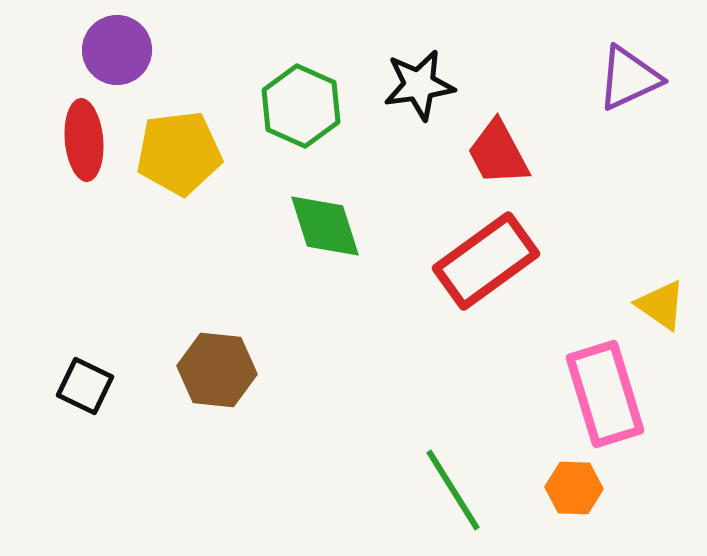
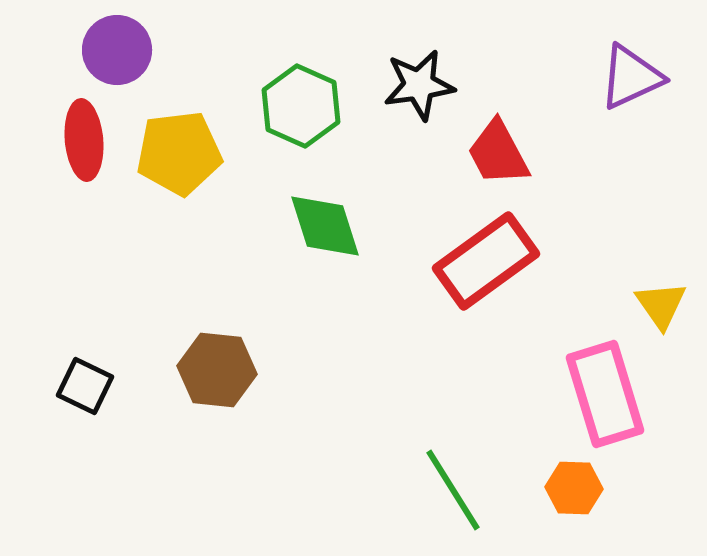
purple triangle: moved 2 px right, 1 px up
yellow triangle: rotated 20 degrees clockwise
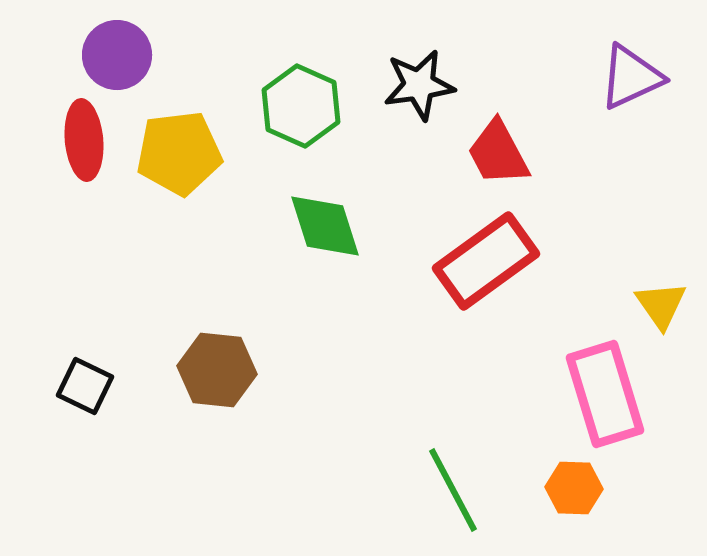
purple circle: moved 5 px down
green line: rotated 4 degrees clockwise
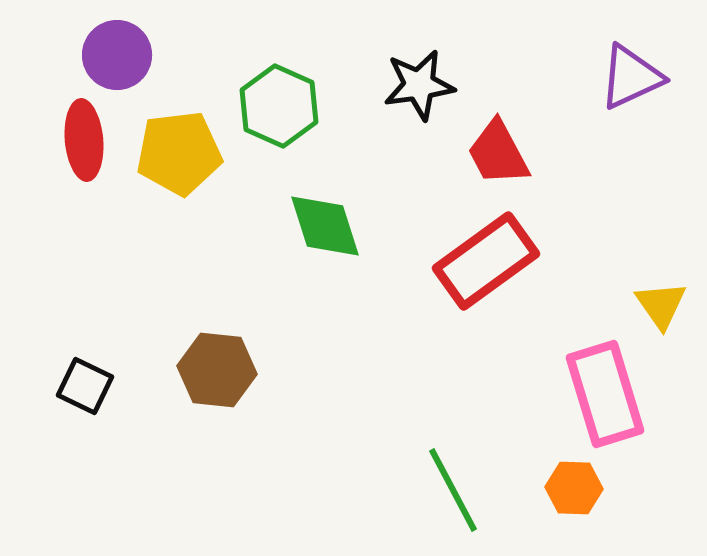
green hexagon: moved 22 px left
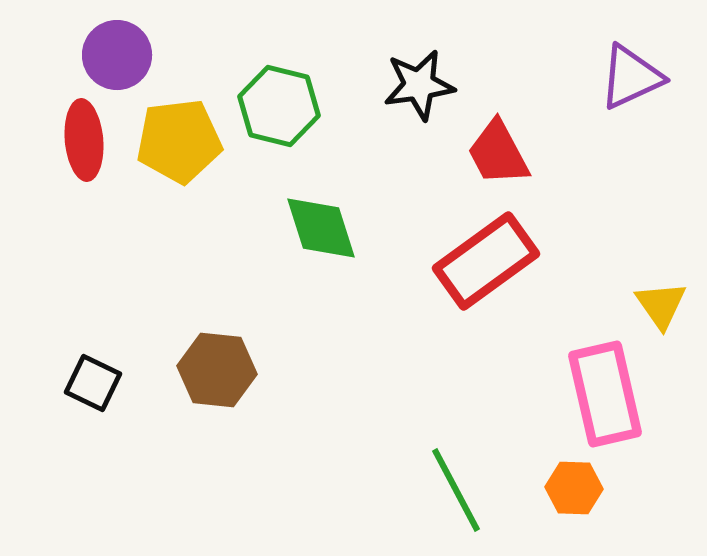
green hexagon: rotated 10 degrees counterclockwise
yellow pentagon: moved 12 px up
green diamond: moved 4 px left, 2 px down
black square: moved 8 px right, 3 px up
pink rectangle: rotated 4 degrees clockwise
green line: moved 3 px right
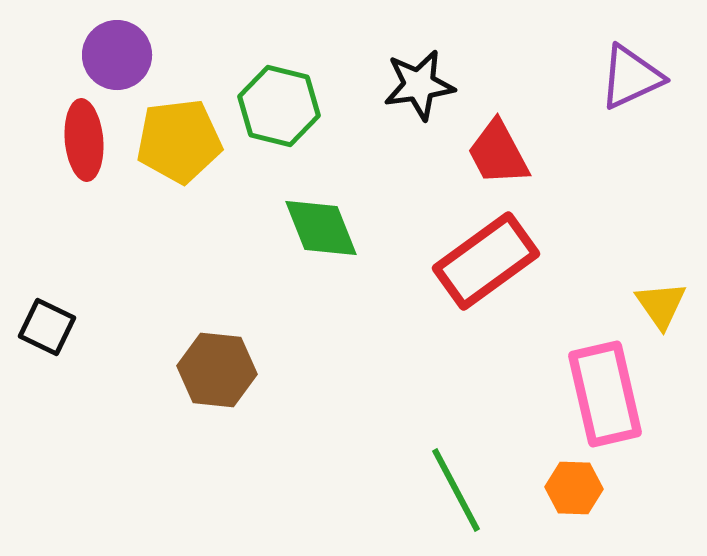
green diamond: rotated 4 degrees counterclockwise
black square: moved 46 px left, 56 px up
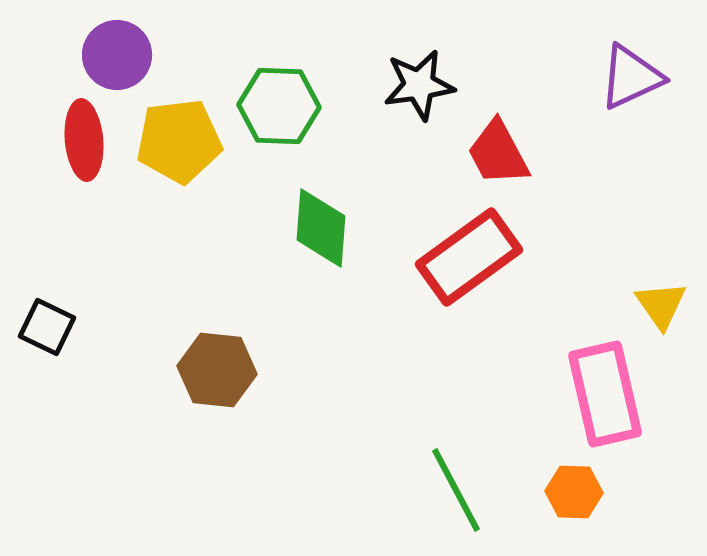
green hexagon: rotated 12 degrees counterclockwise
green diamond: rotated 26 degrees clockwise
red rectangle: moved 17 px left, 4 px up
orange hexagon: moved 4 px down
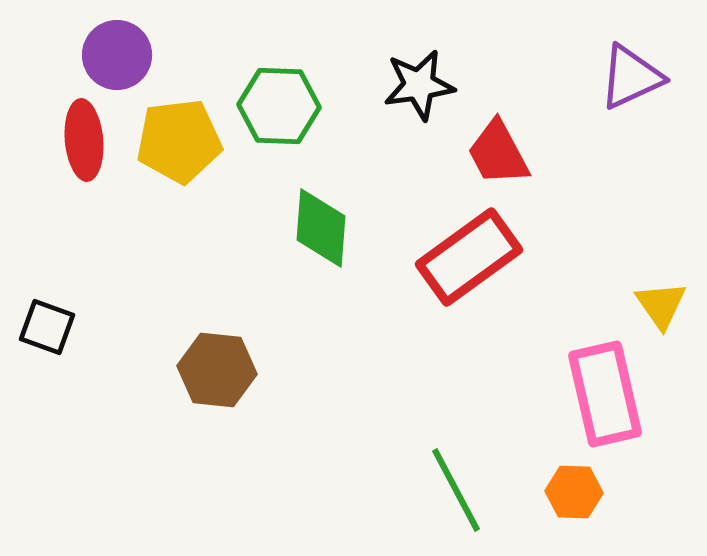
black square: rotated 6 degrees counterclockwise
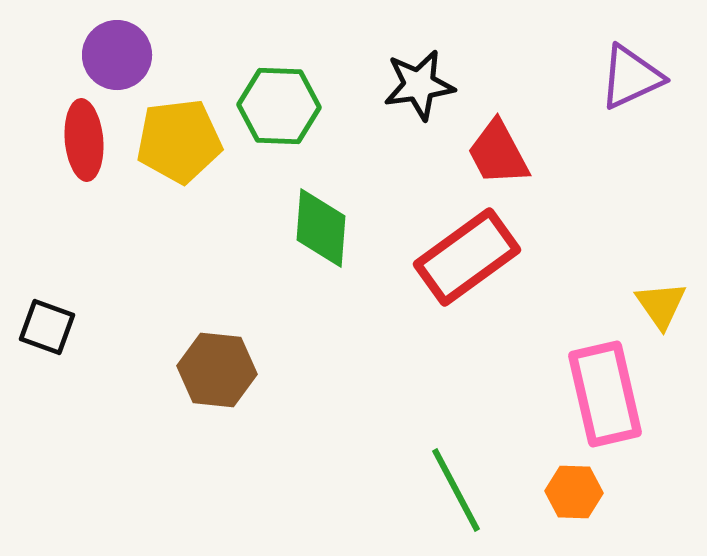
red rectangle: moved 2 px left
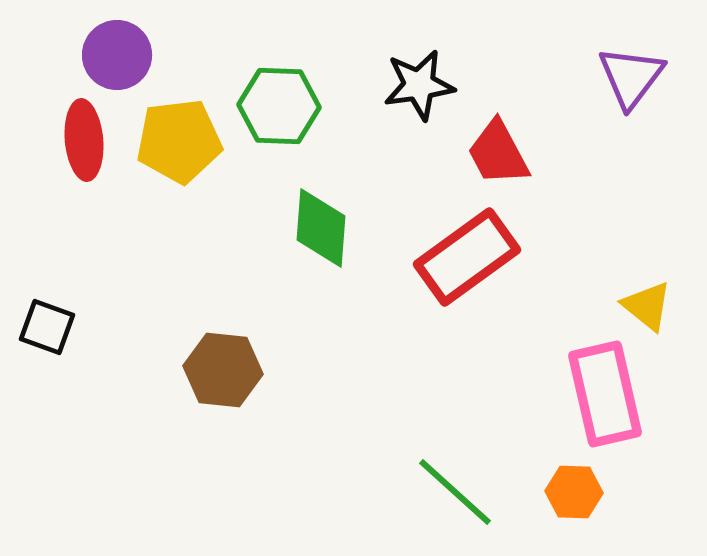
purple triangle: rotated 28 degrees counterclockwise
yellow triangle: moved 14 px left, 1 px down; rotated 16 degrees counterclockwise
brown hexagon: moved 6 px right
green line: moved 1 px left, 2 px down; rotated 20 degrees counterclockwise
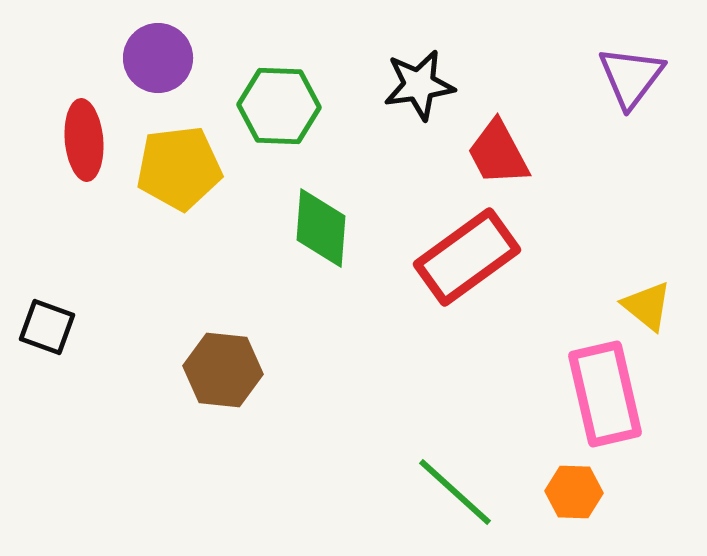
purple circle: moved 41 px right, 3 px down
yellow pentagon: moved 27 px down
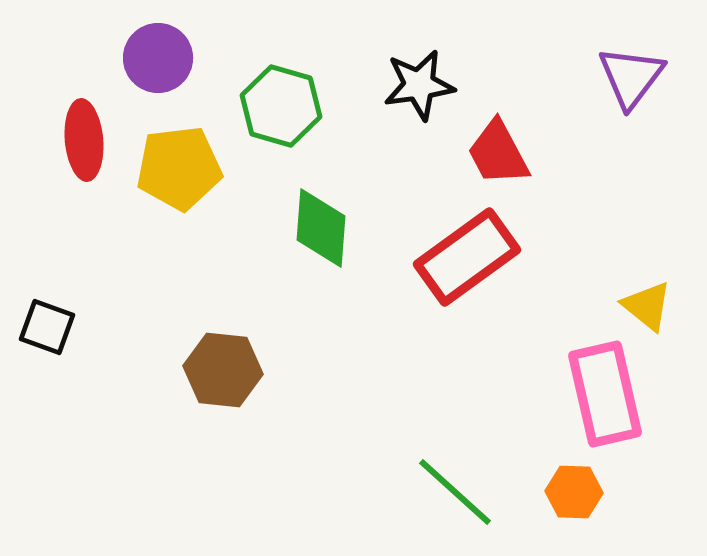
green hexagon: moved 2 px right; rotated 14 degrees clockwise
